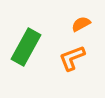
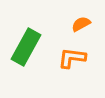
orange L-shape: rotated 28 degrees clockwise
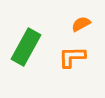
orange L-shape: moved 1 px up; rotated 8 degrees counterclockwise
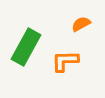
orange L-shape: moved 7 px left, 4 px down
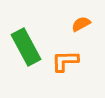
green rectangle: rotated 57 degrees counterclockwise
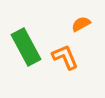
orange L-shape: moved 4 px up; rotated 68 degrees clockwise
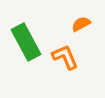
green rectangle: moved 5 px up
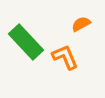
green rectangle: rotated 15 degrees counterclockwise
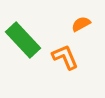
green rectangle: moved 3 px left, 2 px up
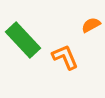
orange semicircle: moved 10 px right, 1 px down
